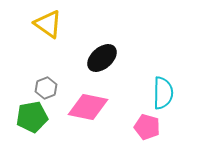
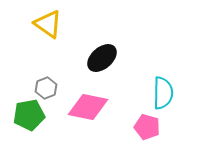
green pentagon: moved 3 px left, 2 px up
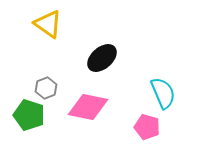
cyan semicircle: rotated 24 degrees counterclockwise
green pentagon: rotated 28 degrees clockwise
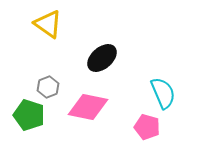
gray hexagon: moved 2 px right, 1 px up
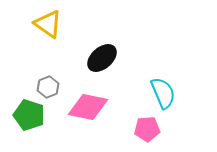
pink pentagon: moved 2 px down; rotated 20 degrees counterclockwise
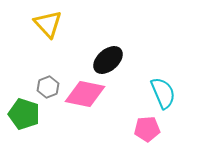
yellow triangle: rotated 12 degrees clockwise
black ellipse: moved 6 px right, 2 px down
pink diamond: moved 3 px left, 13 px up
green pentagon: moved 5 px left, 1 px up
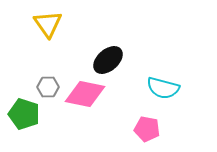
yellow triangle: rotated 8 degrees clockwise
gray hexagon: rotated 20 degrees clockwise
cyan semicircle: moved 5 px up; rotated 128 degrees clockwise
pink pentagon: rotated 15 degrees clockwise
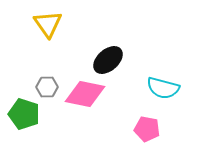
gray hexagon: moved 1 px left
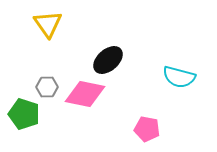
cyan semicircle: moved 16 px right, 11 px up
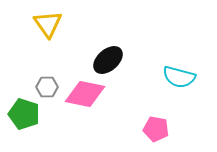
pink pentagon: moved 9 px right
